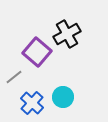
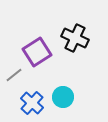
black cross: moved 8 px right, 4 px down; rotated 36 degrees counterclockwise
purple square: rotated 16 degrees clockwise
gray line: moved 2 px up
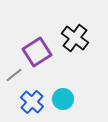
black cross: rotated 12 degrees clockwise
cyan circle: moved 2 px down
blue cross: moved 1 px up
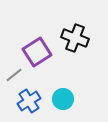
black cross: rotated 16 degrees counterclockwise
blue cross: moved 3 px left, 1 px up; rotated 15 degrees clockwise
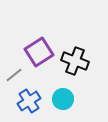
black cross: moved 23 px down
purple square: moved 2 px right
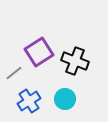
gray line: moved 2 px up
cyan circle: moved 2 px right
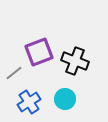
purple square: rotated 12 degrees clockwise
blue cross: moved 1 px down
